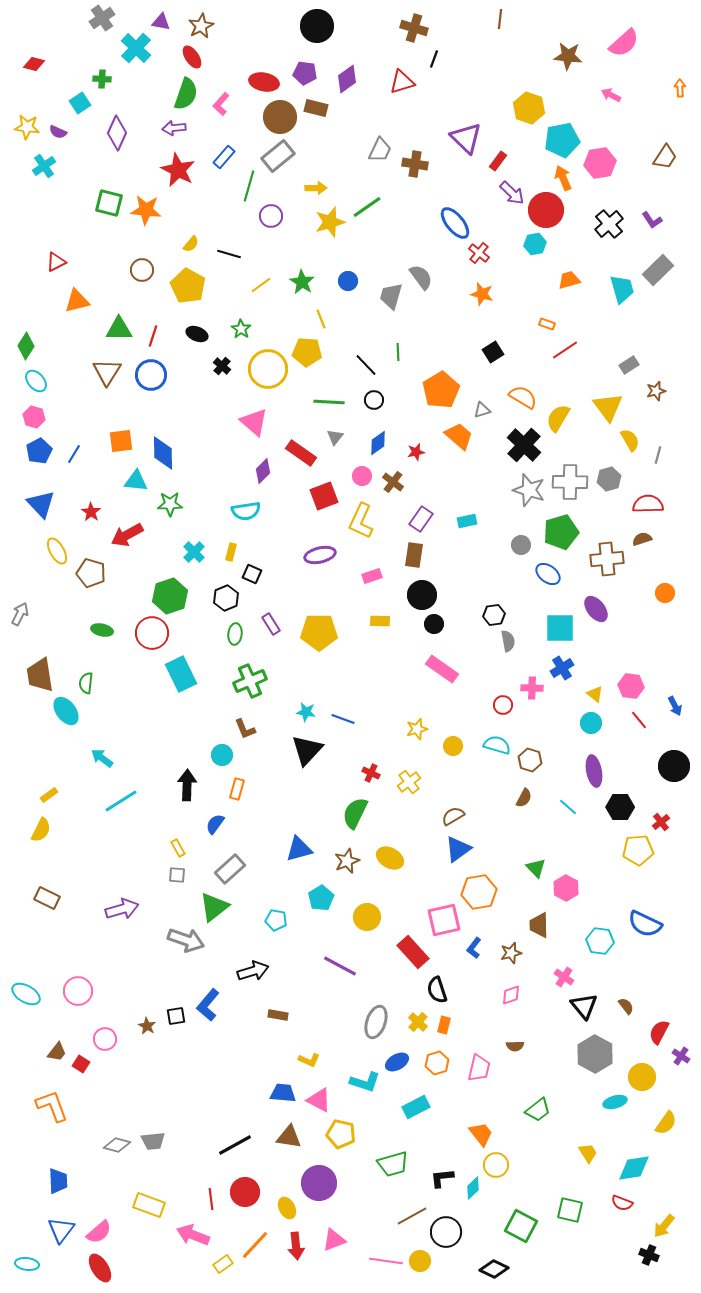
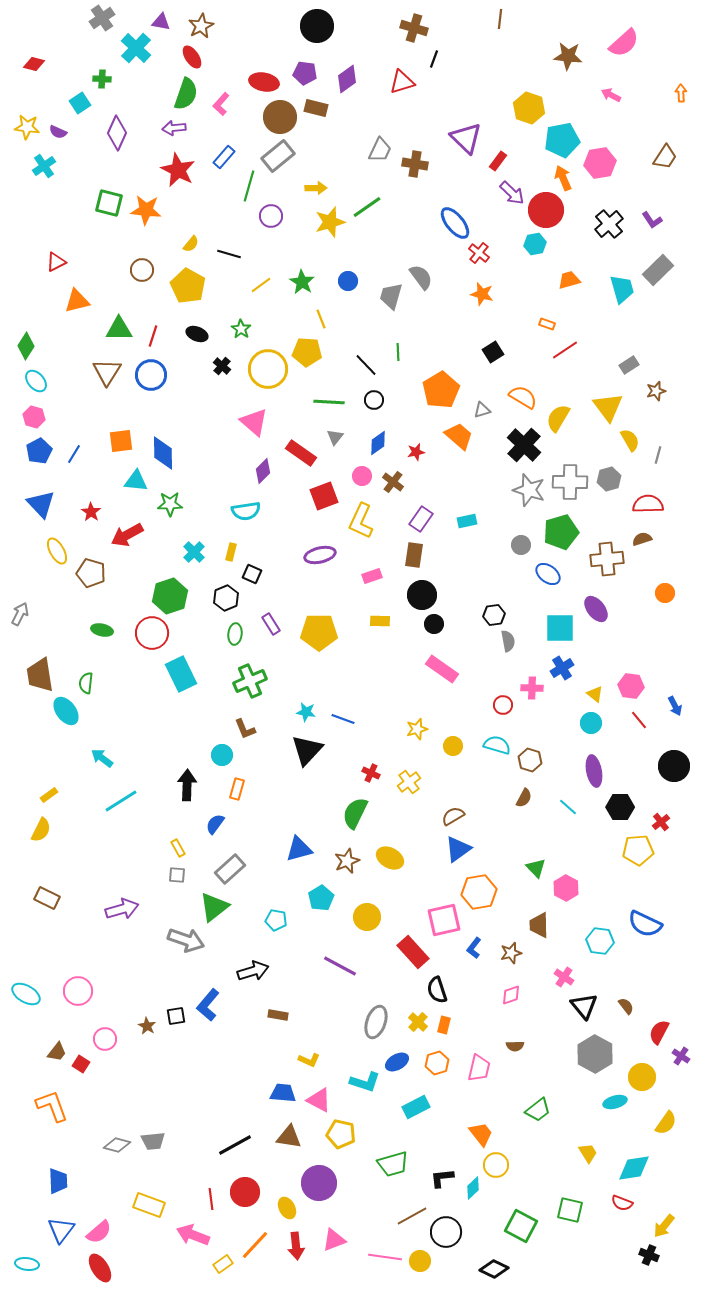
orange arrow at (680, 88): moved 1 px right, 5 px down
pink line at (386, 1261): moved 1 px left, 4 px up
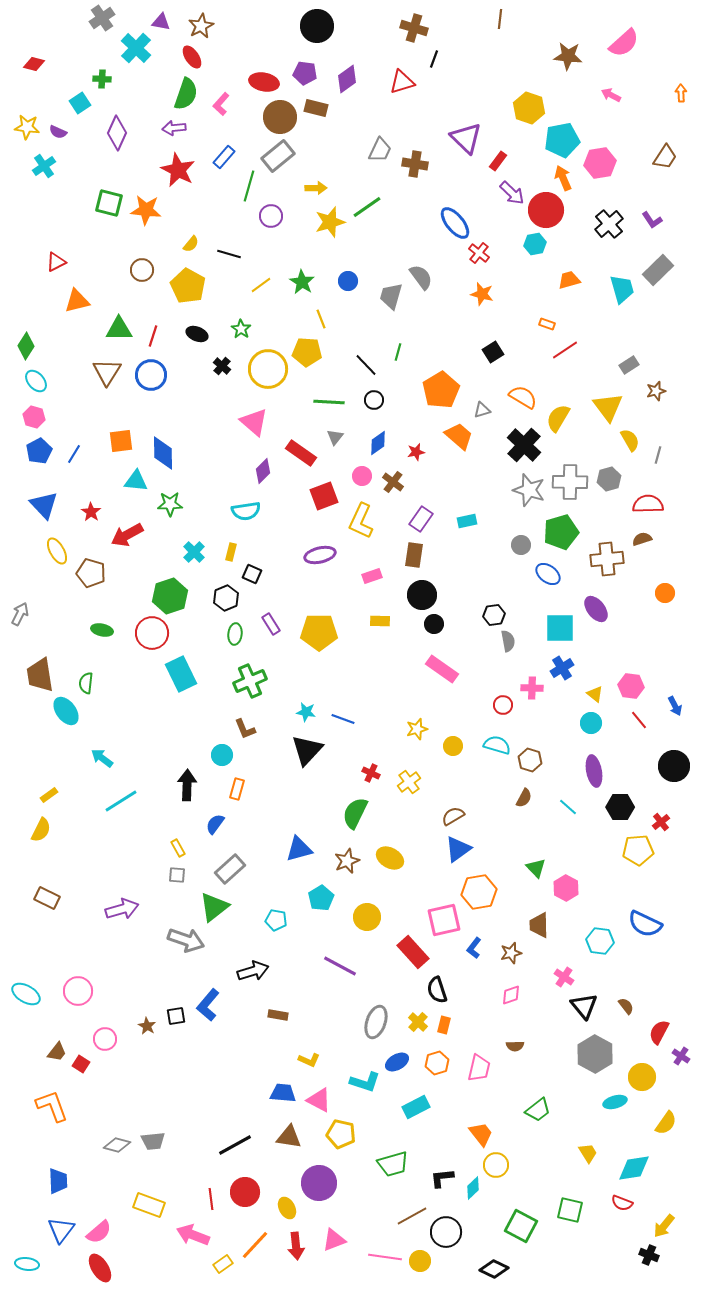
green line at (398, 352): rotated 18 degrees clockwise
blue triangle at (41, 504): moved 3 px right, 1 px down
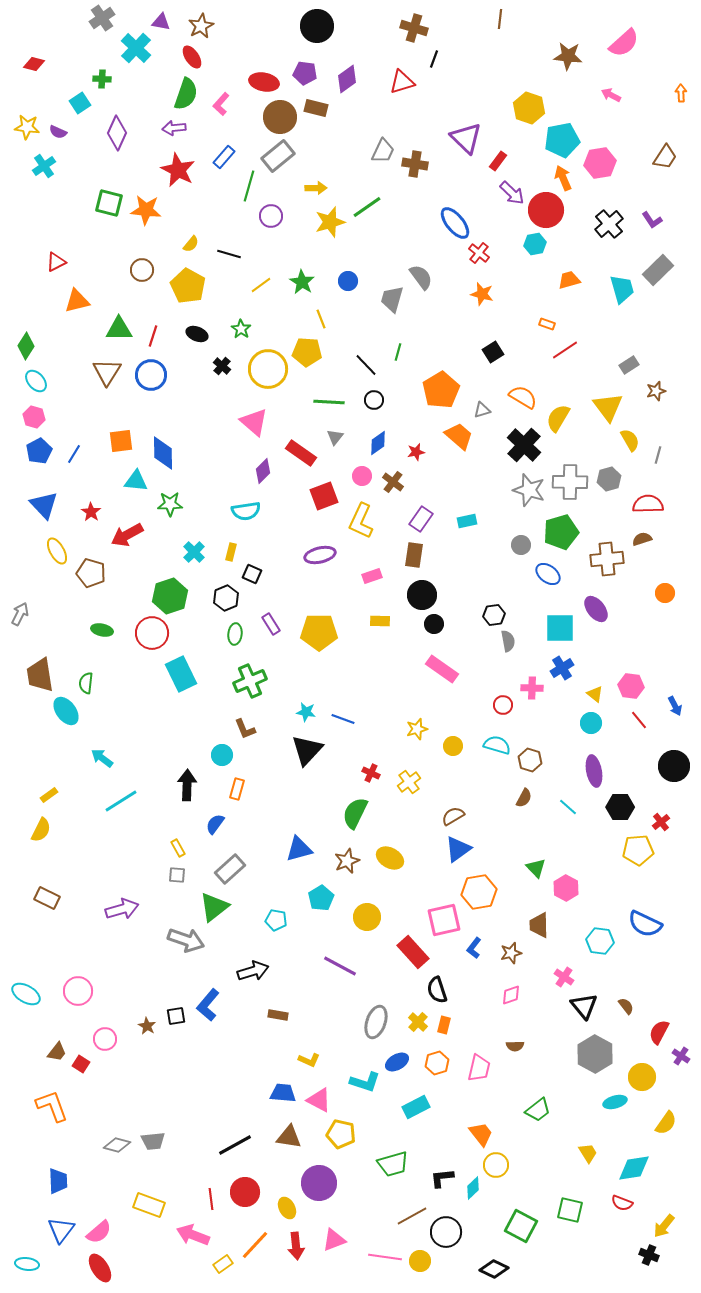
gray trapezoid at (380, 150): moved 3 px right, 1 px down
gray trapezoid at (391, 296): moved 1 px right, 3 px down
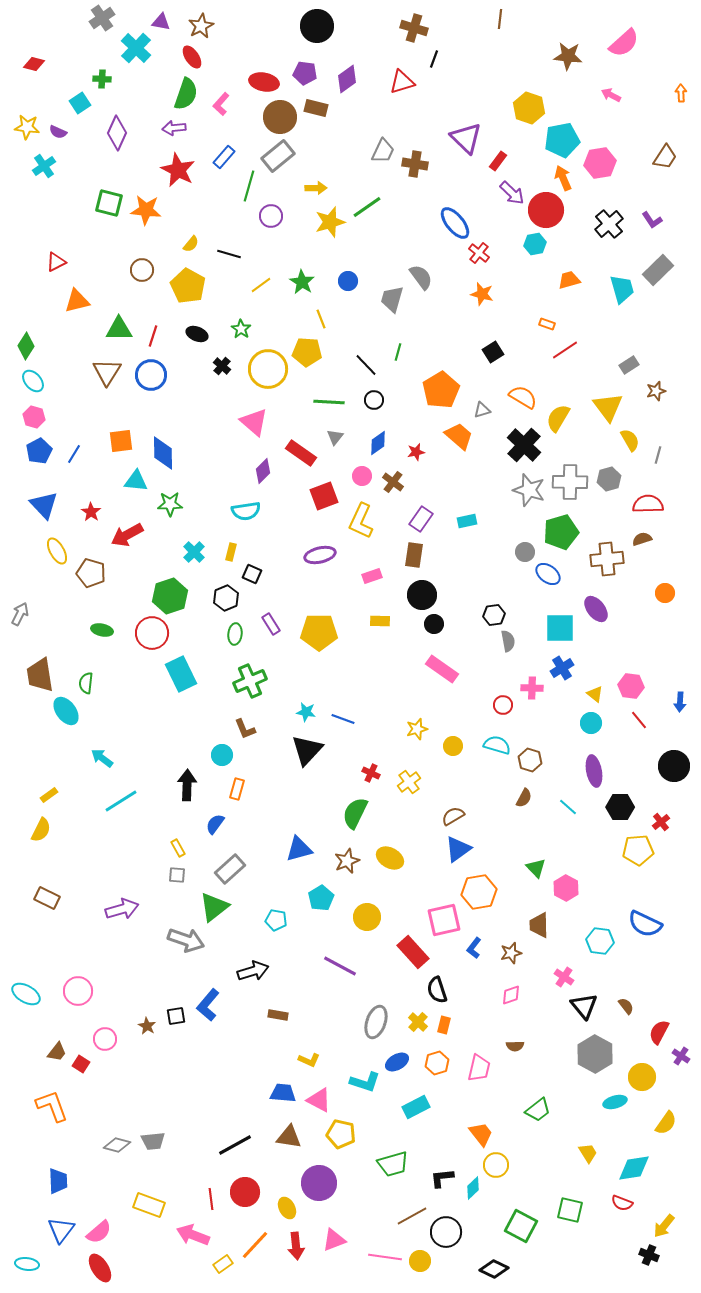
cyan ellipse at (36, 381): moved 3 px left
gray circle at (521, 545): moved 4 px right, 7 px down
blue arrow at (675, 706): moved 5 px right, 4 px up; rotated 30 degrees clockwise
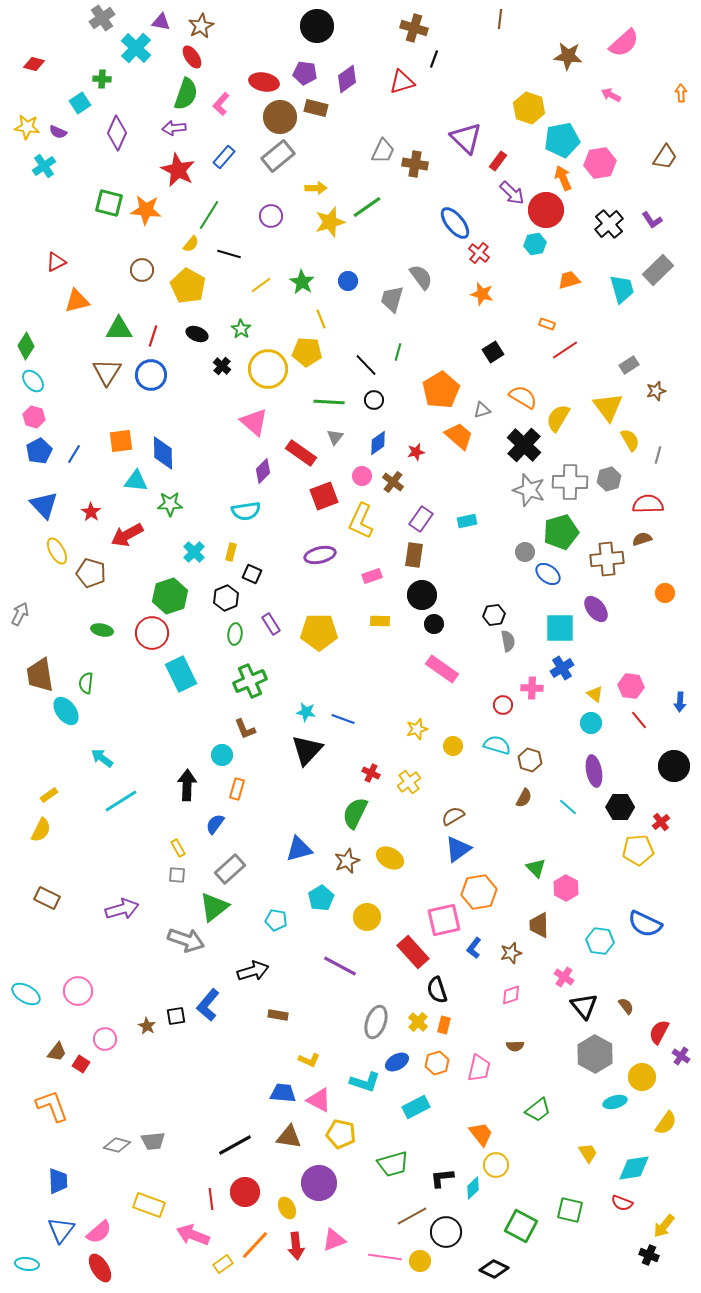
green line at (249, 186): moved 40 px left, 29 px down; rotated 16 degrees clockwise
